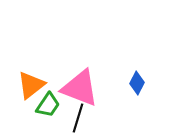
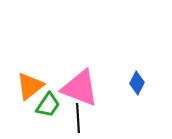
orange triangle: moved 1 px left, 1 px down
black line: rotated 20 degrees counterclockwise
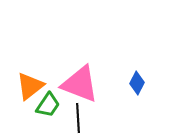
pink triangle: moved 4 px up
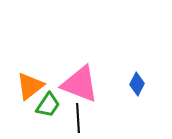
blue diamond: moved 1 px down
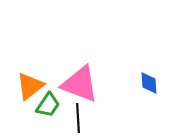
blue diamond: moved 12 px right, 1 px up; rotated 30 degrees counterclockwise
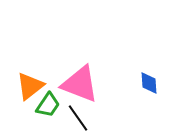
black line: rotated 32 degrees counterclockwise
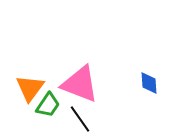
orange triangle: moved 2 px down; rotated 16 degrees counterclockwise
black line: moved 2 px right, 1 px down
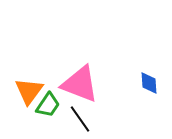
orange triangle: moved 1 px left, 3 px down
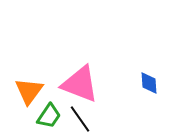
green trapezoid: moved 1 px right, 11 px down
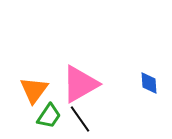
pink triangle: rotated 51 degrees counterclockwise
orange triangle: moved 5 px right, 1 px up
